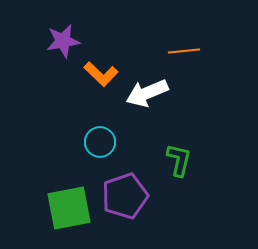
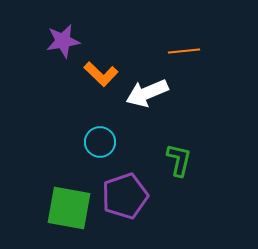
green square: rotated 21 degrees clockwise
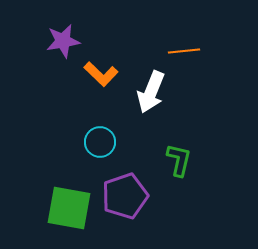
white arrow: moved 4 px right, 1 px up; rotated 45 degrees counterclockwise
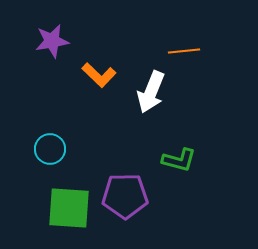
purple star: moved 11 px left
orange L-shape: moved 2 px left, 1 px down
cyan circle: moved 50 px left, 7 px down
green L-shape: rotated 92 degrees clockwise
purple pentagon: rotated 18 degrees clockwise
green square: rotated 6 degrees counterclockwise
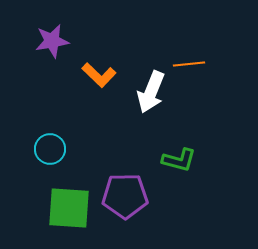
orange line: moved 5 px right, 13 px down
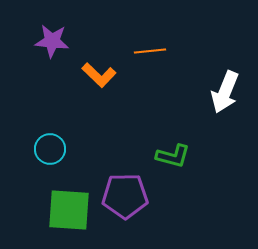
purple star: rotated 16 degrees clockwise
orange line: moved 39 px left, 13 px up
white arrow: moved 74 px right
green L-shape: moved 6 px left, 4 px up
green square: moved 2 px down
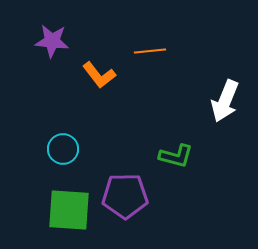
orange L-shape: rotated 8 degrees clockwise
white arrow: moved 9 px down
cyan circle: moved 13 px right
green L-shape: moved 3 px right
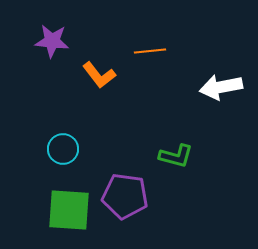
white arrow: moved 4 px left, 14 px up; rotated 57 degrees clockwise
purple pentagon: rotated 9 degrees clockwise
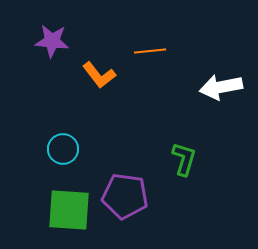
green L-shape: moved 8 px right, 3 px down; rotated 88 degrees counterclockwise
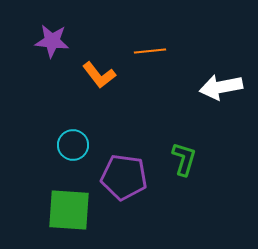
cyan circle: moved 10 px right, 4 px up
purple pentagon: moved 1 px left, 19 px up
